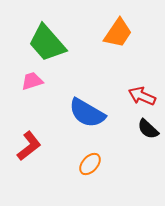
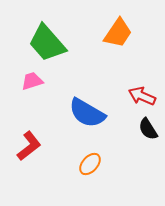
black semicircle: rotated 15 degrees clockwise
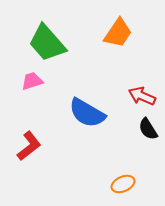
orange ellipse: moved 33 px right, 20 px down; rotated 25 degrees clockwise
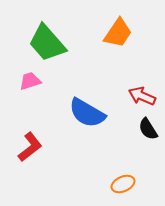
pink trapezoid: moved 2 px left
red L-shape: moved 1 px right, 1 px down
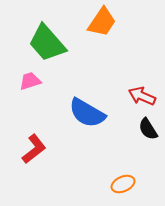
orange trapezoid: moved 16 px left, 11 px up
red L-shape: moved 4 px right, 2 px down
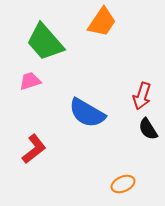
green trapezoid: moved 2 px left, 1 px up
red arrow: rotated 96 degrees counterclockwise
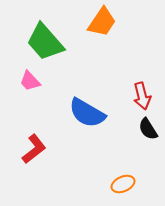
pink trapezoid: rotated 115 degrees counterclockwise
red arrow: rotated 32 degrees counterclockwise
